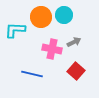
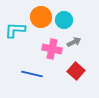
cyan circle: moved 5 px down
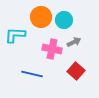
cyan L-shape: moved 5 px down
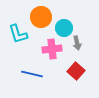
cyan circle: moved 8 px down
cyan L-shape: moved 3 px right, 1 px up; rotated 110 degrees counterclockwise
gray arrow: moved 3 px right, 1 px down; rotated 104 degrees clockwise
pink cross: rotated 18 degrees counterclockwise
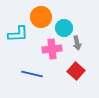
cyan L-shape: rotated 75 degrees counterclockwise
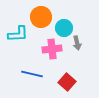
red square: moved 9 px left, 11 px down
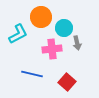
cyan L-shape: rotated 25 degrees counterclockwise
